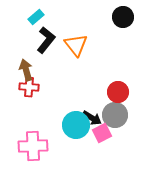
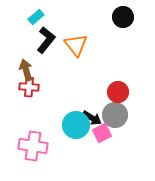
pink cross: rotated 12 degrees clockwise
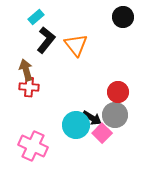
pink square: rotated 18 degrees counterclockwise
pink cross: rotated 16 degrees clockwise
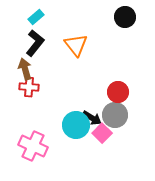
black circle: moved 2 px right
black L-shape: moved 11 px left, 3 px down
brown arrow: moved 1 px left, 1 px up
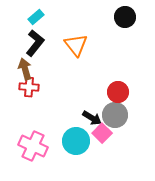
cyan circle: moved 16 px down
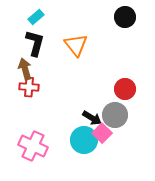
black L-shape: rotated 24 degrees counterclockwise
red circle: moved 7 px right, 3 px up
cyan circle: moved 8 px right, 1 px up
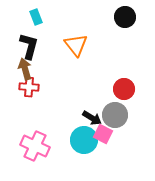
cyan rectangle: rotated 70 degrees counterclockwise
black L-shape: moved 6 px left, 3 px down
red circle: moved 1 px left
pink square: moved 1 px right, 1 px down; rotated 18 degrees counterclockwise
pink cross: moved 2 px right
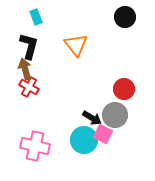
red cross: rotated 24 degrees clockwise
pink cross: rotated 12 degrees counterclockwise
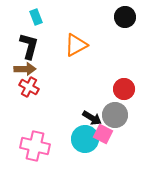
orange triangle: rotated 40 degrees clockwise
brown arrow: rotated 105 degrees clockwise
cyan circle: moved 1 px right, 1 px up
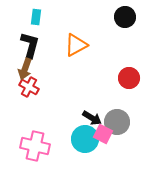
cyan rectangle: rotated 28 degrees clockwise
black L-shape: moved 1 px right, 1 px up
brown arrow: rotated 110 degrees clockwise
red circle: moved 5 px right, 11 px up
gray circle: moved 2 px right, 7 px down
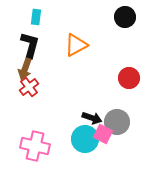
red cross: rotated 24 degrees clockwise
black arrow: rotated 12 degrees counterclockwise
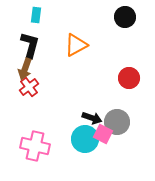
cyan rectangle: moved 2 px up
